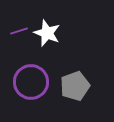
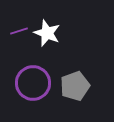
purple circle: moved 2 px right, 1 px down
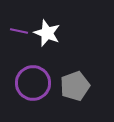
purple line: rotated 30 degrees clockwise
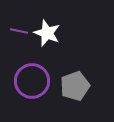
purple circle: moved 1 px left, 2 px up
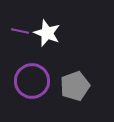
purple line: moved 1 px right
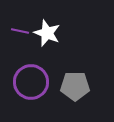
purple circle: moved 1 px left, 1 px down
gray pentagon: rotated 20 degrees clockwise
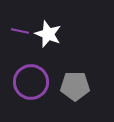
white star: moved 1 px right, 1 px down
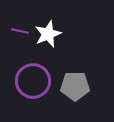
white star: rotated 28 degrees clockwise
purple circle: moved 2 px right, 1 px up
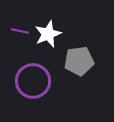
gray pentagon: moved 4 px right, 25 px up; rotated 8 degrees counterclockwise
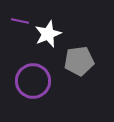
purple line: moved 10 px up
